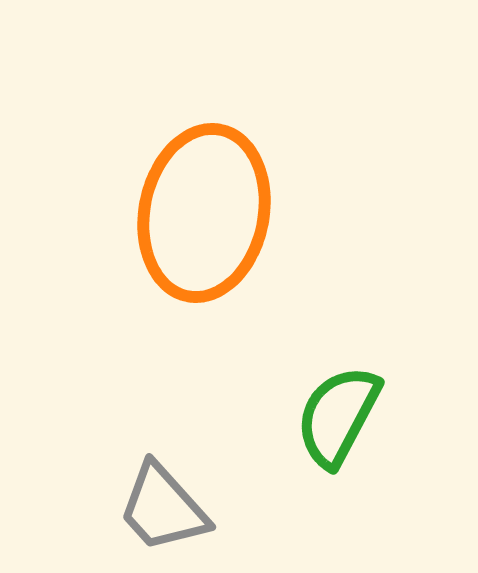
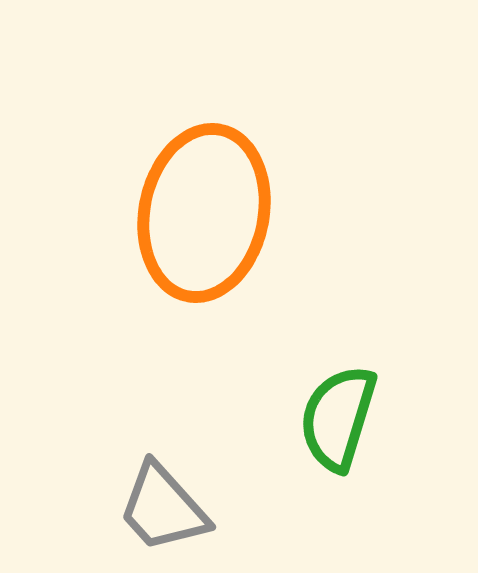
green semicircle: moved 2 px down; rotated 11 degrees counterclockwise
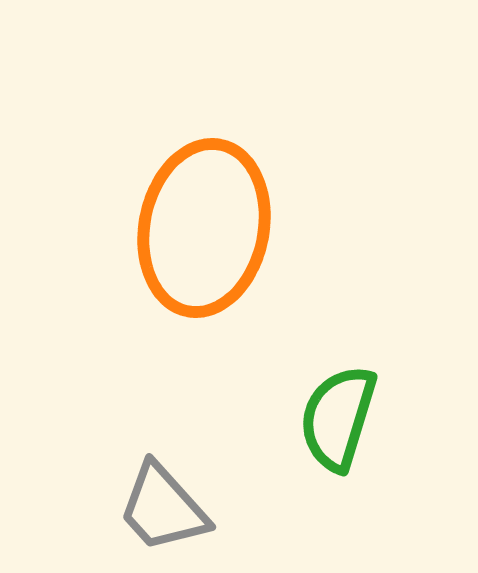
orange ellipse: moved 15 px down
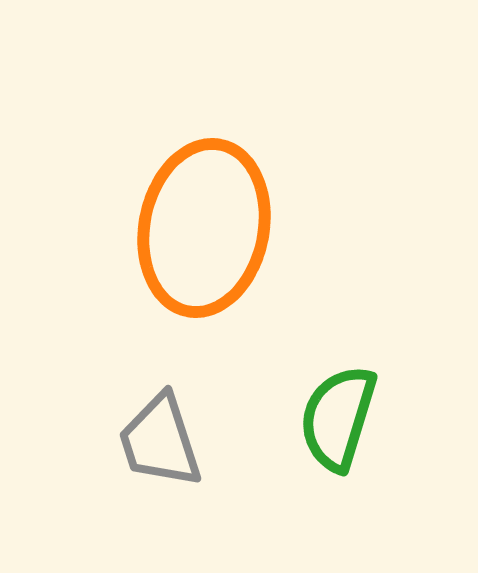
gray trapezoid: moved 3 px left, 67 px up; rotated 24 degrees clockwise
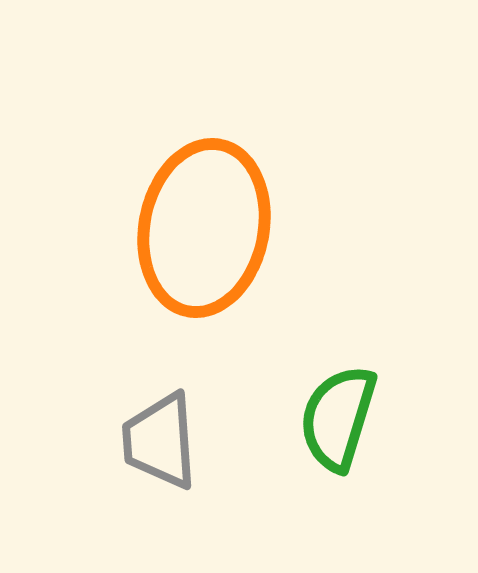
gray trapezoid: rotated 14 degrees clockwise
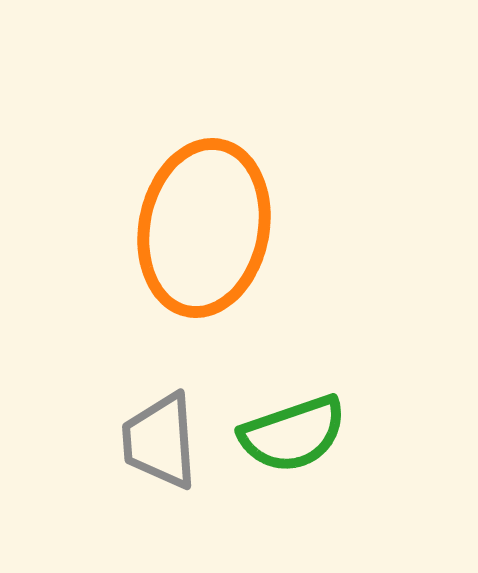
green semicircle: moved 45 px left, 16 px down; rotated 126 degrees counterclockwise
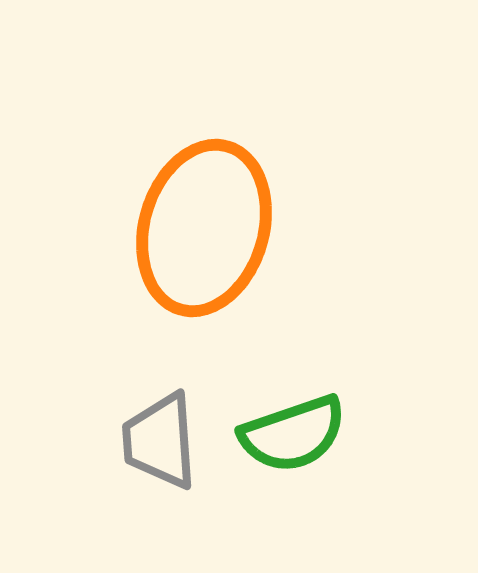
orange ellipse: rotated 5 degrees clockwise
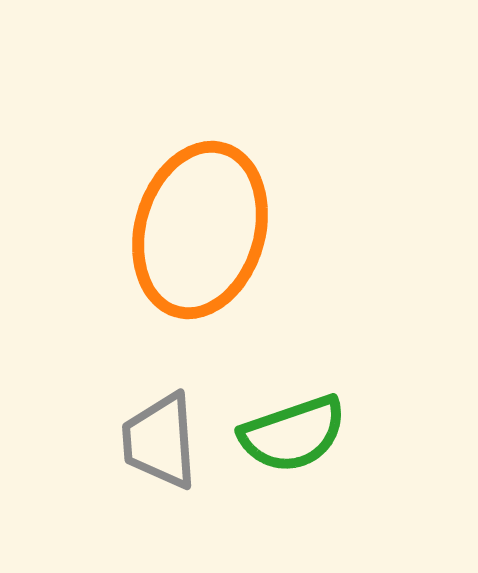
orange ellipse: moved 4 px left, 2 px down
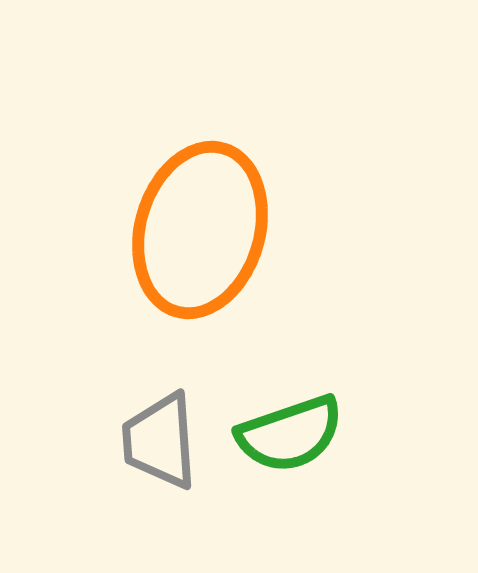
green semicircle: moved 3 px left
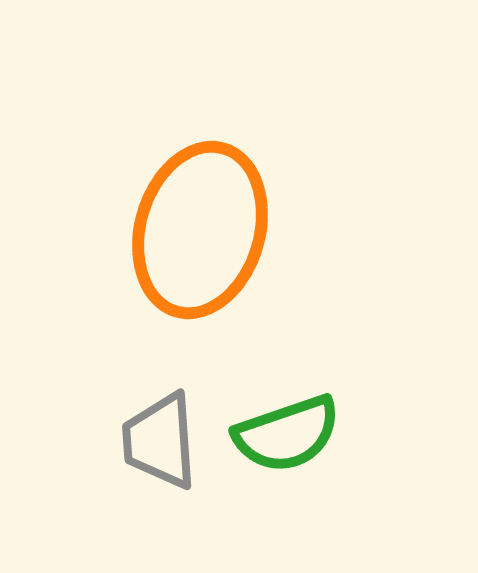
green semicircle: moved 3 px left
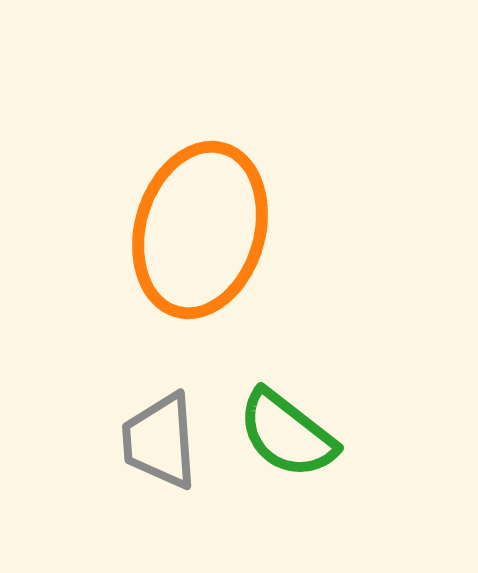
green semicircle: rotated 57 degrees clockwise
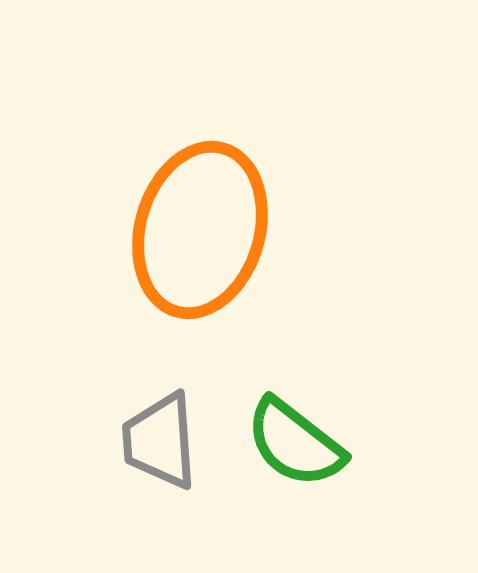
green semicircle: moved 8 px right, 9 px down
